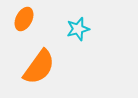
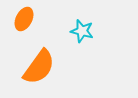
cyan star: moved 4 px right, 2 px down; rotated 30 degrees clockwise
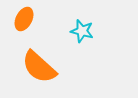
orange semicircle: rotated 96 degrees clockwise
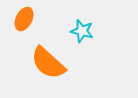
orange semicircle: moved 9 px right, 4 px up
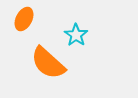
cyan star: moved 6 px left, 4 px down; rotated 20 degrees clockwise
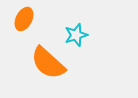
cyan star: rotated 20 degrees clockwise
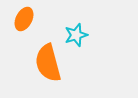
orange semicircle: rotated 33 degrees clockwise
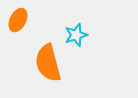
orange ellipse: moved 6 px left, 1 px down
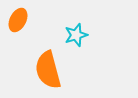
orange semicircle: moved 7 px down
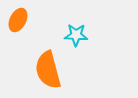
cyan star: rotated 20 degrees clockwise
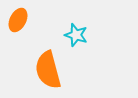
cyan star: rotated 15 degrees clockwise
